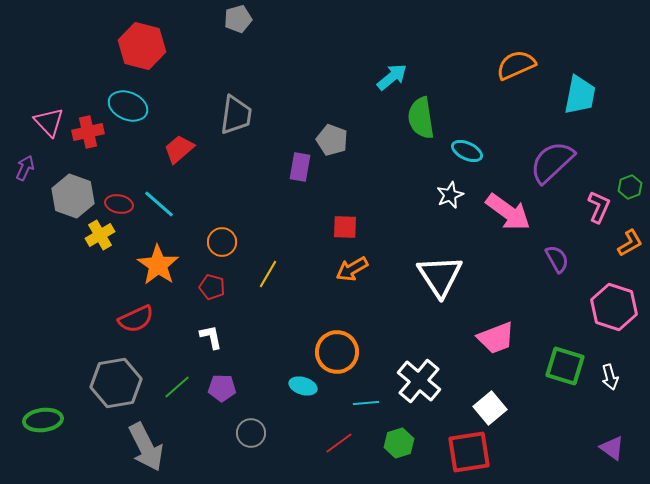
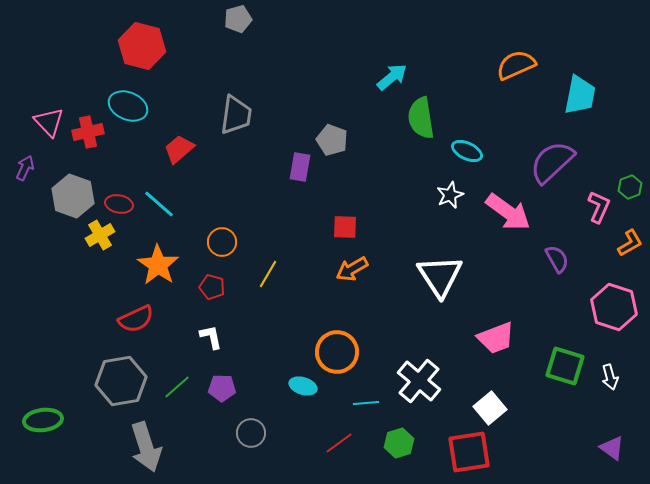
gray hexagon at (116, 383): moved 5 px right, 2 px up
gray arrow at (146, 447): rotated 9 degrees clockwise
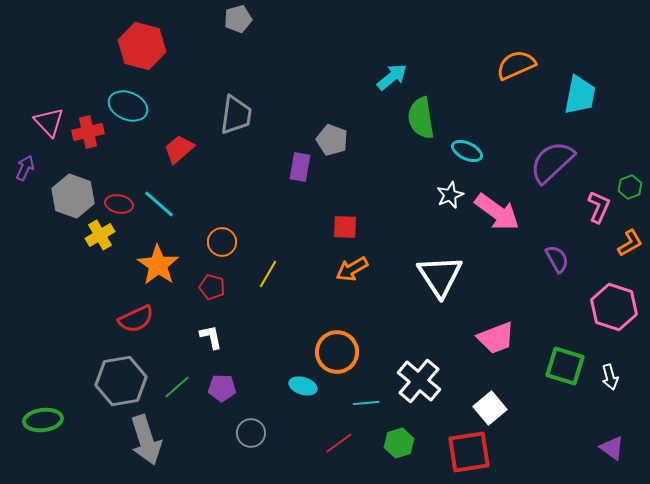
pink arrow at (508, 212): moved 11 px left
gray arrow at (146, 447): moved 7 px up
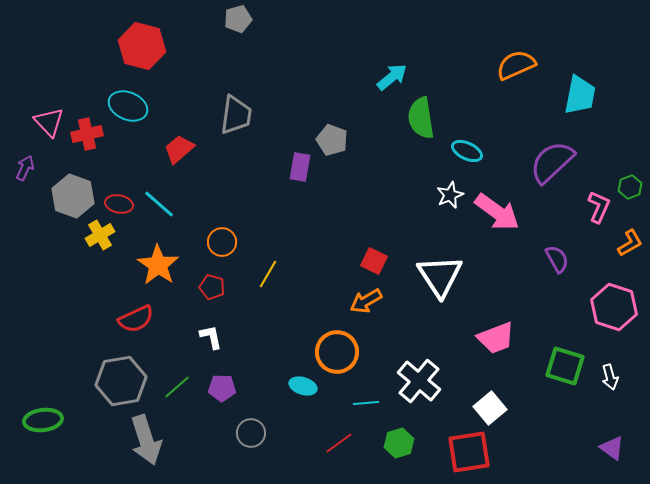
red cross at (88, 132): moved 1 px left, 2 px down
red square at (345, 227): moved 29 px right, 34 px down; rotated 24 degrees clockwise
orange arrow at (352, 269): moved 14 px right, 32 px down
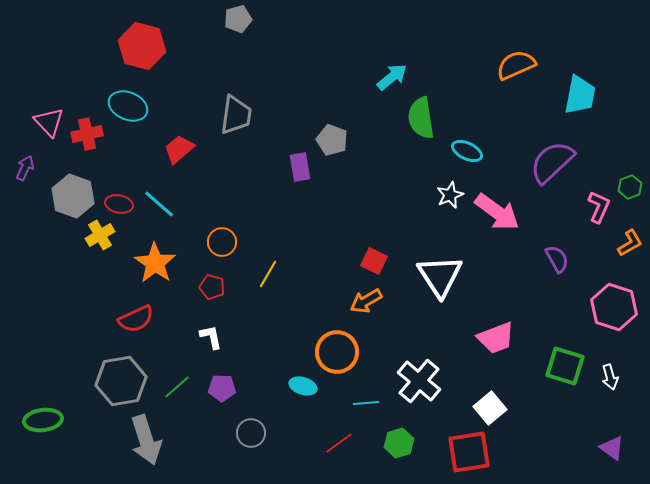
purple rectangle at (300, 167): rotated 20 degrees counterclockwise
orange star at (158, 265): moved 3 px left, 2 px up
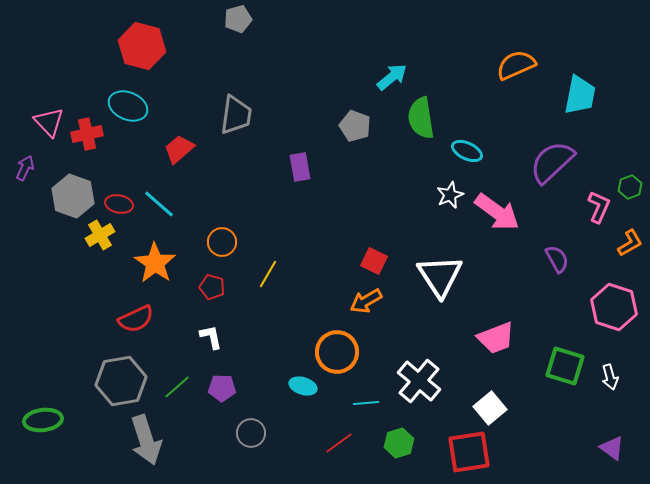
gray pentagon at (332, 140): moved 23 px right, 14 px up
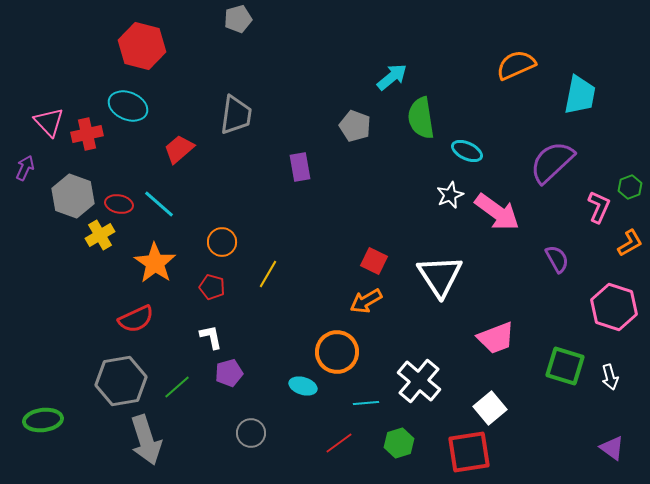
purple pentagon at (222, 388): moved 7 px right, 15 px up; rotated 16 degrees counterclockwise
